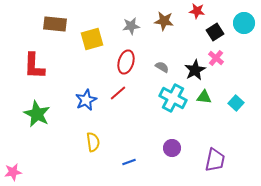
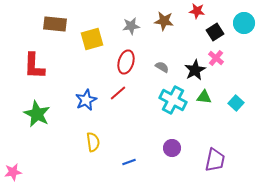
cyan cross: moved 2 px down
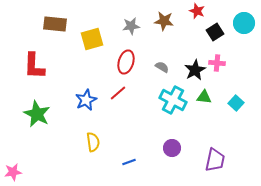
red star: rotated 14 degrees clockwise
pink cross: moved 1 px right, 5 px down; rotated 35 degrees counterclockwise
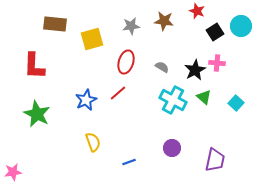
cyan circle: moved 3 px left, 3 px down
green triangle: rotated 35 degrees clockwise
yellow semicircle: rotated 12 degrees counterclockwise
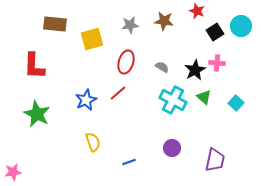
gray star: moved 1 px left, 1 px up
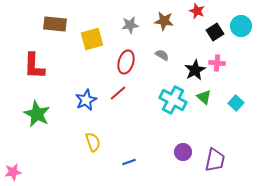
gray semicircle: moved 12 px up
purple circle: moved 11 px right, 4 px down
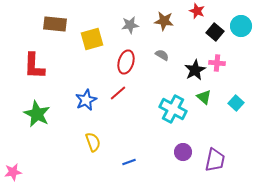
black square: rotated 18 degrees counterclockwise
cyan cross: moved 9 px down
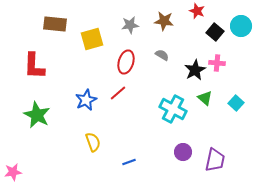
green triangle: moved 1 px right, 1 px down
green star: moved 1 px down
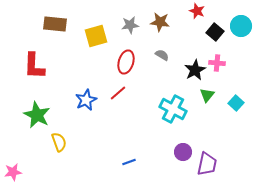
brown star: moved 4 px left, 1 px down
yellow square: moved 4 px right, 3 px up
green triangle: moved 2 px right, 3 px up; rotated 28 degrees clockwise
yellow semicircle: moved 34 px left
purple trapezoid: moved 8 px left, 4 px down
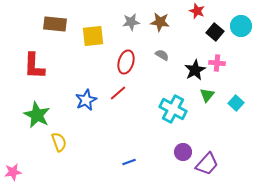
gray star: moved 1 px right, 3 px up
yellow square: moved 3 px left; rotated 10 degrees clockwise
purple trapezoid: rotated 30 degrees clockwise
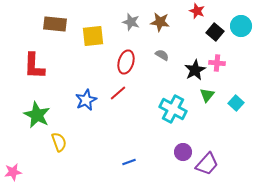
gray star: rotated 24 degrees clockwise
